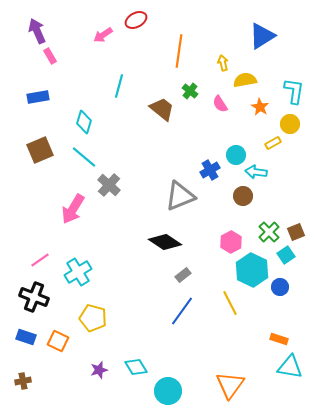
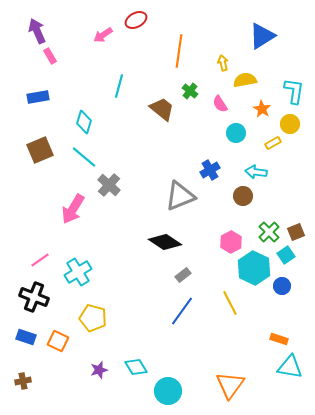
orange star at (260, 107): moved 2 px right, 2 px down
cyan circle at (236, 155): moved 22 px up
cyan hexagon at (252, 270): moved 2 px right, 2 px up
blue circle at (280, 287): moved 2 px right, 1 px up
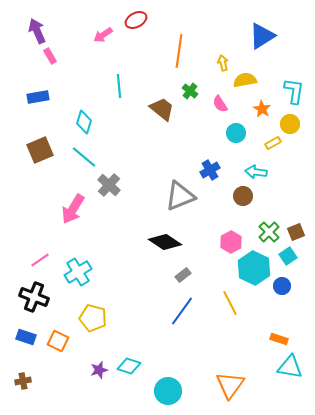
cyan line at (119, 86): rotated 20 degrees counterclockwise
cyan square at (286, 255): moved 2 px right, 1 px down
cyan diamond at (136, 367): moved 7 px left, 1 px up; rotated 40 degrees counterclockwise
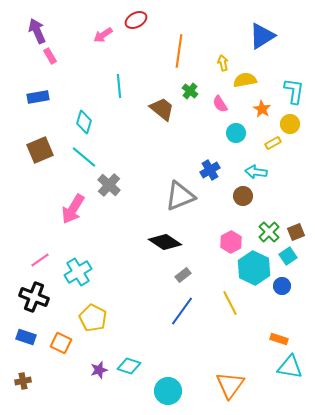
yellow pentagon at (93, 318): rotated 12 degrees clockwise
orange square at (58, 341): moved 3 px right, 2 px down
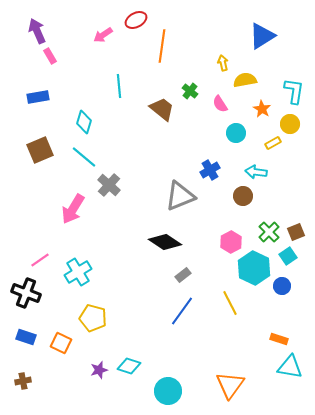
orange line at (179, 51): moved 17 px left, 5 px up
black cross at (34, 297): moved 8 px left, 4 px up
yellow pentagon at (93, 318): rotated 12 degrees counterclockwise
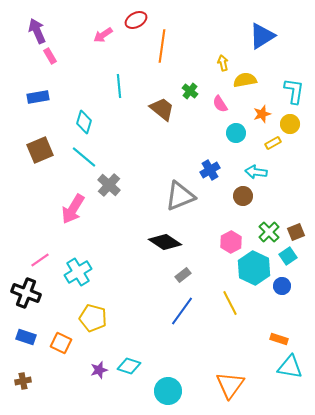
orange star at (262, 109): moved 5 px down; rotated 24 degrees clockwise
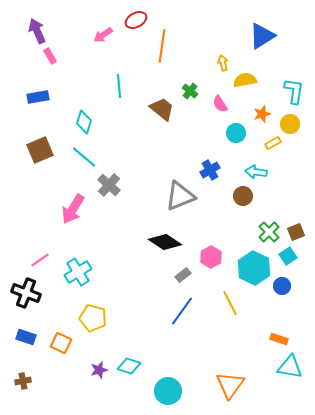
pink hexagon at (231, 242): moved 20 px left, 15 px down
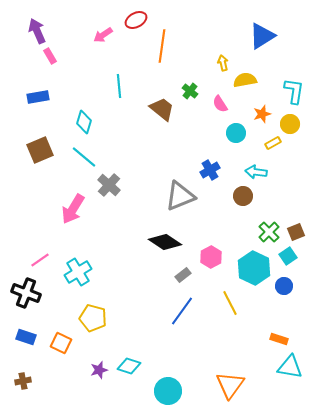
blue circle at (282, 286): moved 2 px right
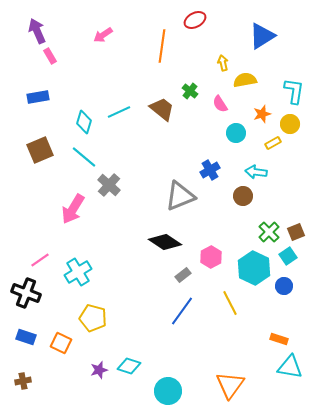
red ellipse at (136, 20): moved 59 px right
cyan line at (119, 86): moved 26 px down; rotated 70 degrees clockwise
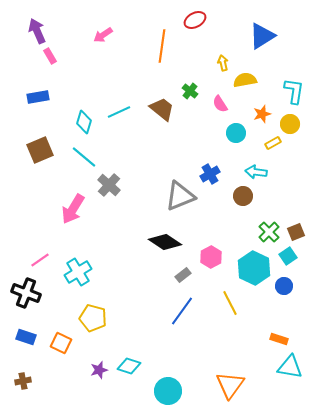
blue cross at (210, 170): moved 4 px down
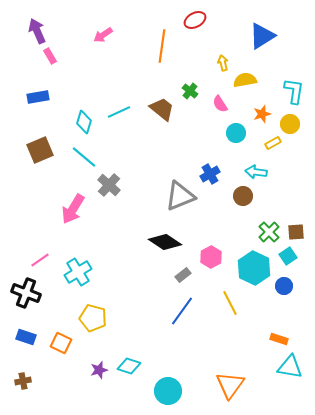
brown square at (296, 232): rotated 18 degrees clockwise
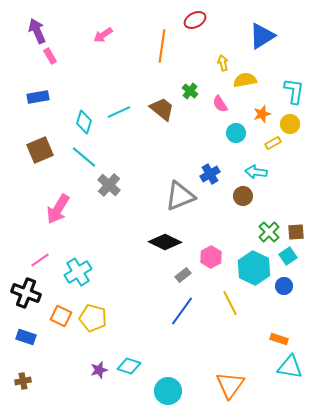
pink arrow at (73, 209): moved 15 px left
black diamond at (165, 242): rotated 8 degrees counterclockwise
orange square at (61, 343): moved 27 px up
